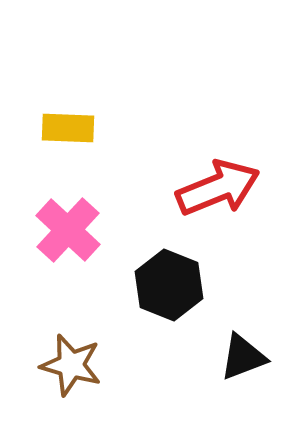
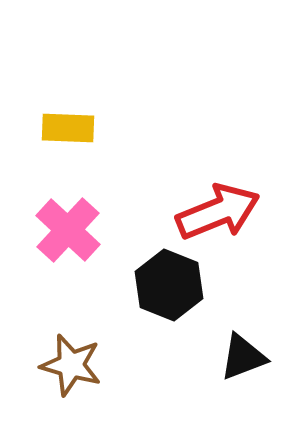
red arrow: moved 24 px down
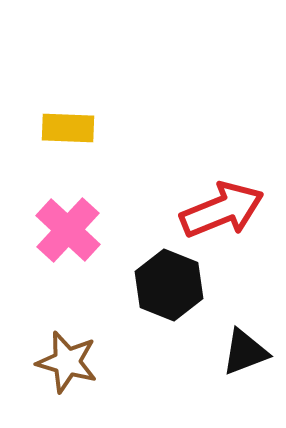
red arrow: moved 4 px right, 2 px up
black triangle: moved 2 px right, 5 px up
brown star: moved 4 px left, 3 px up
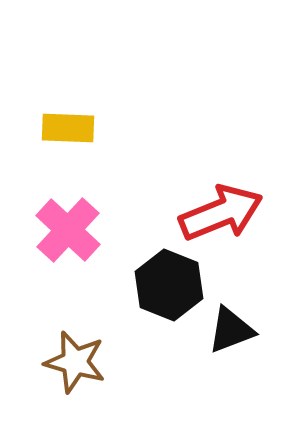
red arrow: moved 1 px left, 3 px down
black triangle: moved 14 px left, 22 px up
brown star: moved 8 px right
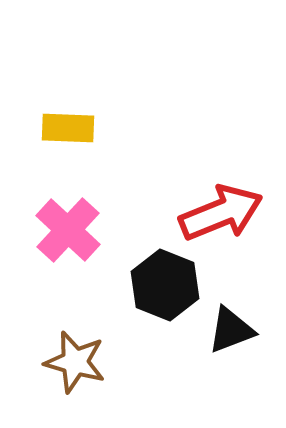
black hexagon: moved 4 px left
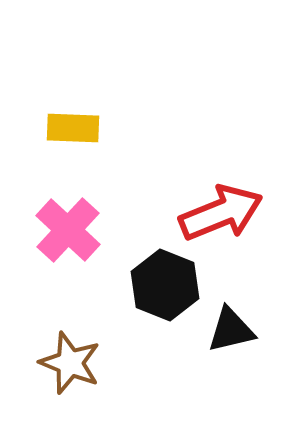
yellow rectangle: moved 5 px right
black triangle: rotated 8 degrees clockwise
brown star: moved 5 px left, 1 px down; rotated 6 degrees clockwise
